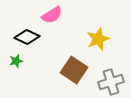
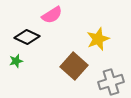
brown square: moved 4 px up; rotated 8 degrees clockwise
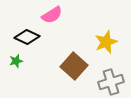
yellow star: moved 8 px right, 3 px down
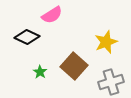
green star: moved 24 px right, 11 px down; rotated 24 degrees counterclockwise
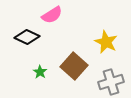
yellow star: rotated 25 degrees counterclockwise
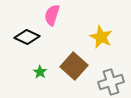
pink semicircle: rotated 140 degrees clockwise
yellow star: moved 5 px left, 5 px up
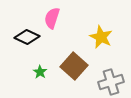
pink semicircle: moved 3 px down
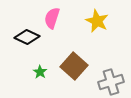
yellow star: moved 4 px left, 16 px up
